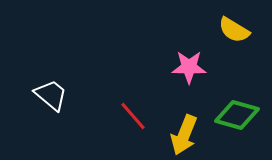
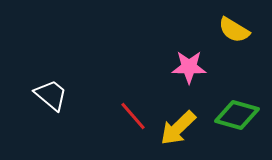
yellow arrow: moved 6 px left, 7 px up; rotated 24 degrees clockwise
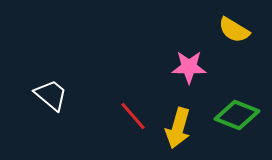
green diamond: rotated 6 degrees clockwise
yellow arrow: rotated 30 degrees counterclockwise
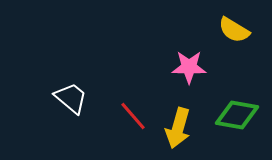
white trapezoid: moved 20 px right, 3 px down
green diamond: rotated 12 degrees counterclockwise
